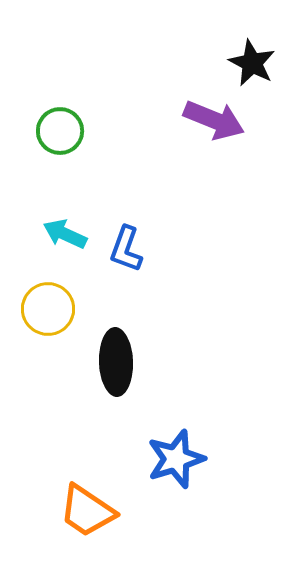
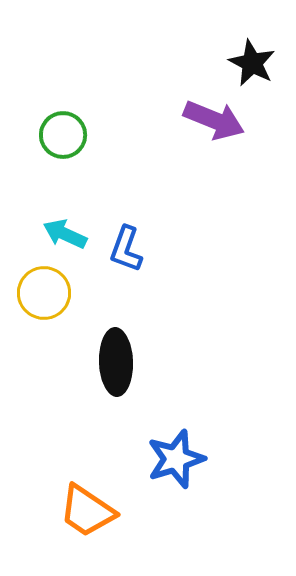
green circle: moved 3 px right, 4 px down
yellow circle: moved 4 px left, 16 px up
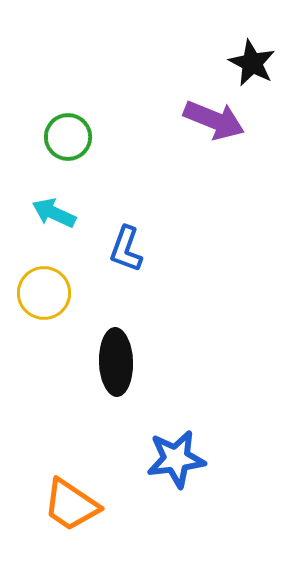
green circle: moved 5 px right, 2 px down
cyan arrow: moved 11 px left, 21 px up
blue star: rotated 10 degrees clockwise
orange trapezoid: moved 16 px left, 6 px up
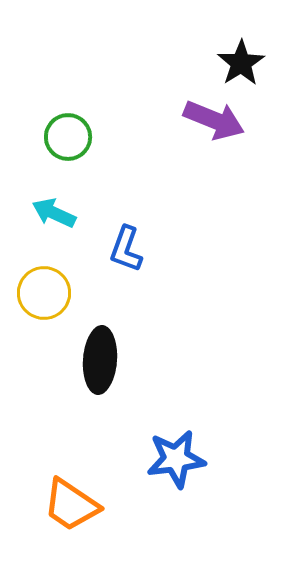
black star: moved 11 px left; rotated 12 degrees clockwise
black ellipse: moved 16 px left, 2 px up; rotated 6 degrees clockwise
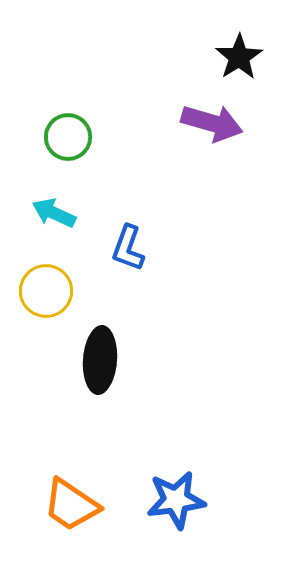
black star: moved 2 px left, 6 px up
purple arrow: moved 2 px left, 3 px down; rotated 6 degrees counterclockwise
blue L-shape: moved 2 px right, 1 px up
yellow circle: moved 2 px right, 2 px up
blue star: moved 41 px down
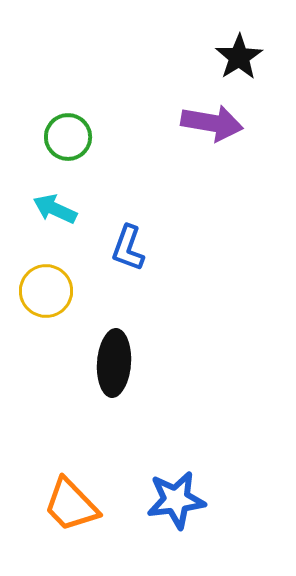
purple arrow: rotated 6 degrees counterclockwise
cyan arrow: moved 1 px right, 4 px up
black ellipse: moved 14 px right, 3 px down
orange trapezoid: rotated 12 degrees clockwise
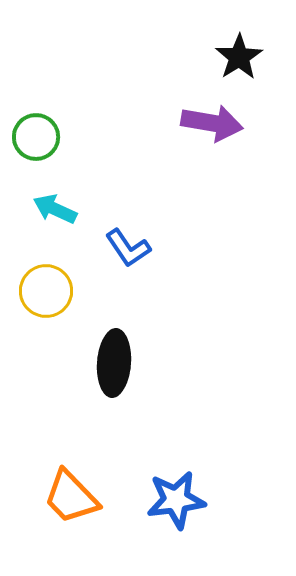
green circle: moved 32 px left
blue L-shape: rotated 54 degrees counterclockwise
orange trapezoid: moved 8 px up
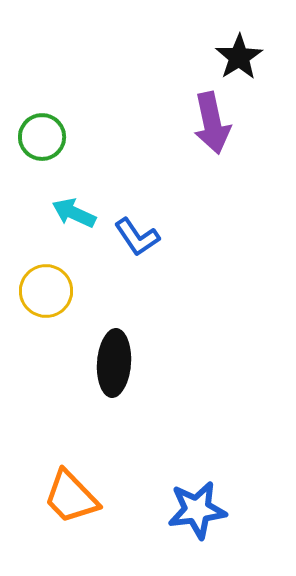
purple arrow: rotated 68 degrees clockwise
green circle: moved 6 px right
cyan arrow: moved 19 px right, 4 px down
blue L-shape: moved 9 px right, 11 px up
blue star: moved 21 px right, 10 px down
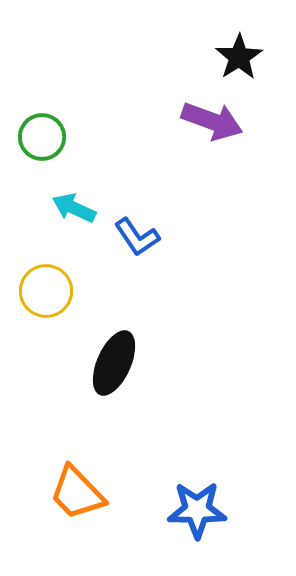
purple arrow: moved 2 px up; rotated 58 degrees counterclockwise
cyan arrow: moved 5 px up
black ellipse: rotated 20 degrees clockwise
orange trapezoid: moved 6 px right, 4 px up
blue star: rotated 8 degrees clockwise
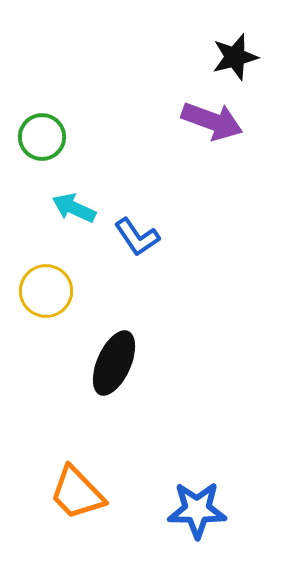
black star: moved 4 px left; rotated 18 degrees clockwise
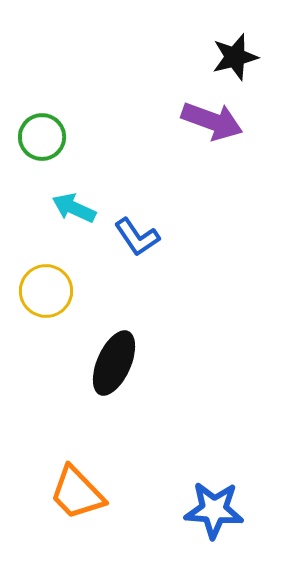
blue star: moved 17 px right; rotated 4 degrees clockwise
